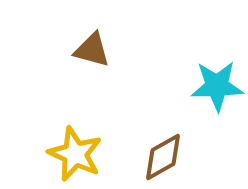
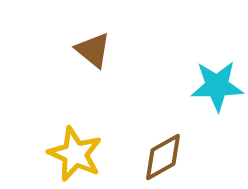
brown triangle: moved 1 px right; rotated 24 degrees clockwise
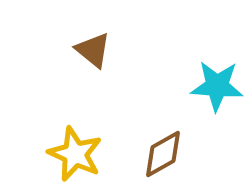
cyan star: rotated 6 degrees clockwise
brown diamond: moved 3 px up
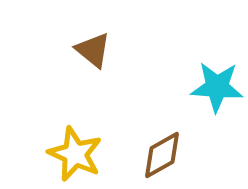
cyan star: moved 1 px down
brown diamond: moved 1 px left, 1 px down
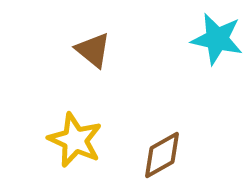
cyan star: moved 48 px up; rotated 8 degrees clockwise
yellow star: moved 14 px up
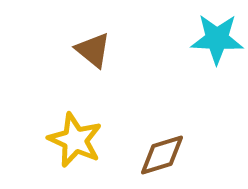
cyan star: rotated 10 degrees counterclockwise
brown diamond: rotated 12 degrees clockwise
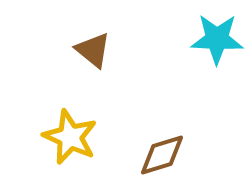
yellow star: moved 5 px left, 3 px up
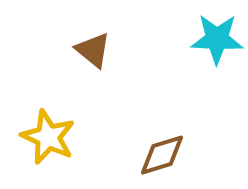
yellow star: moved 22 px left
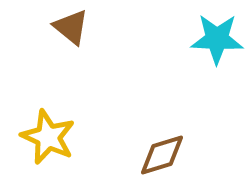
brown triangle: moved 22 px left, 23 px up
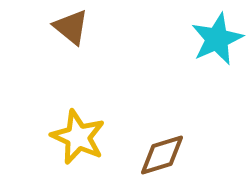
cyan star: rotated 26 degrees counterclockwise
yellow star: moved 30 px right
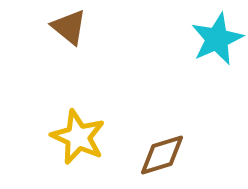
brown triangle: moved 2 px left
